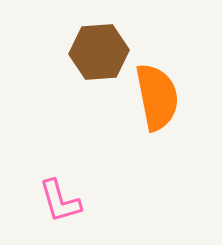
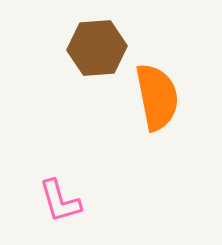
brown hexagon: moved 2 px left, 4 px up
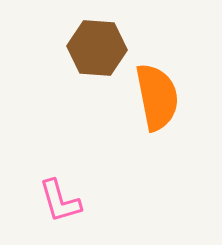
brown hexagon: rotated 8 degrees clockwise
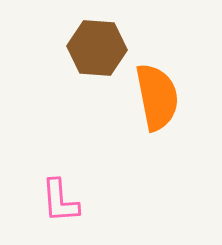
pink L-shape: rotated 12 degrees clockwise
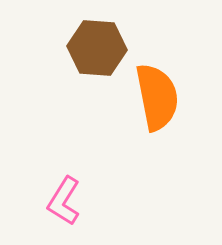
pink L-shape: moved 4 px right; rotated 36 degrees clockwise
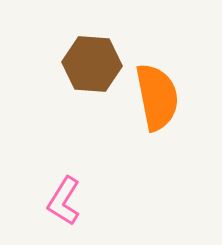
brown hexagon: moved 5 px left, 16 px down
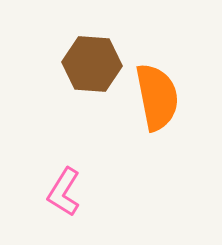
pink L-shape: moved 9 px up
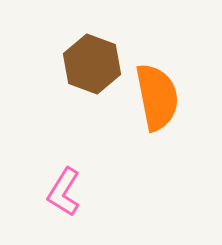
brown hexagon: rotated 16 degrees clockwise
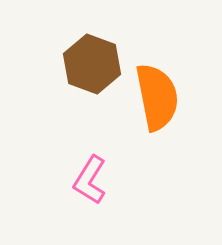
pink L-shape: moved 26 px right, 12 px up
